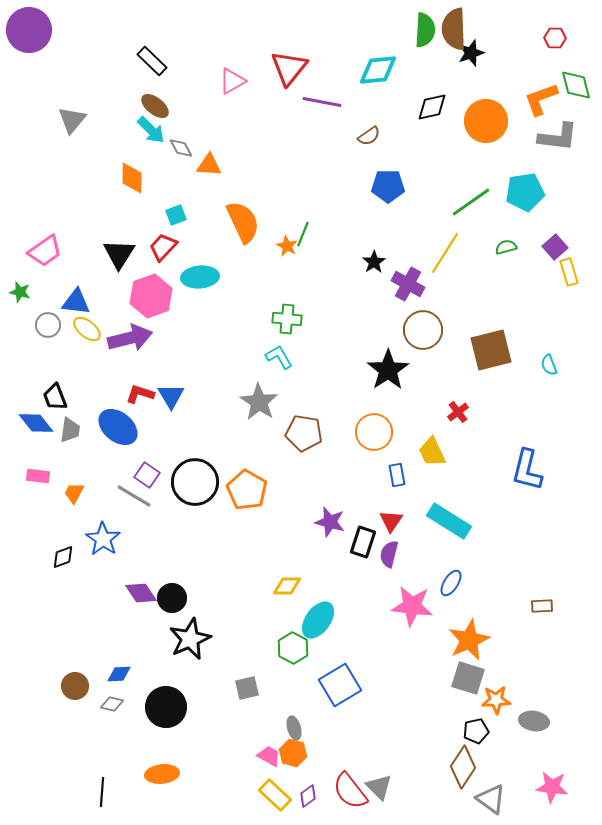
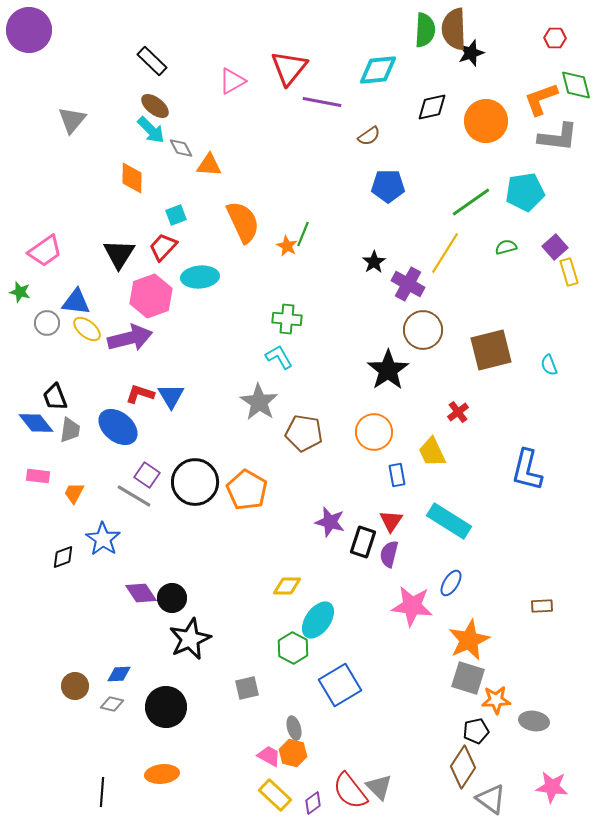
gray circle at (48, 325): moved 1 px left, 2 px up
purple diamond at (308, 796): moved 5 px right, 7 px down
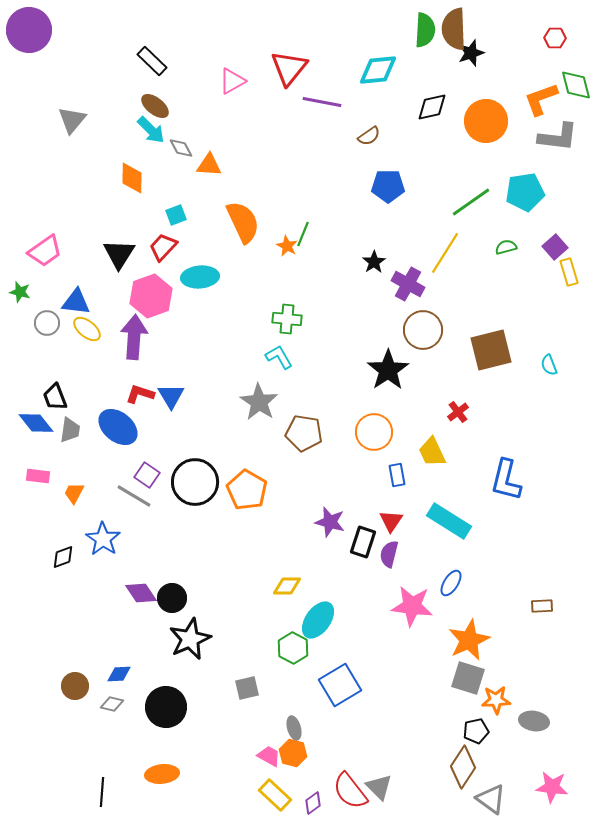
purple arrow at (130, 338): moved 4 px right, 1 px up; rotated 72 degrees counterclockwise
blue L-shape at (527, 470): moved 21 px left, 10 px down
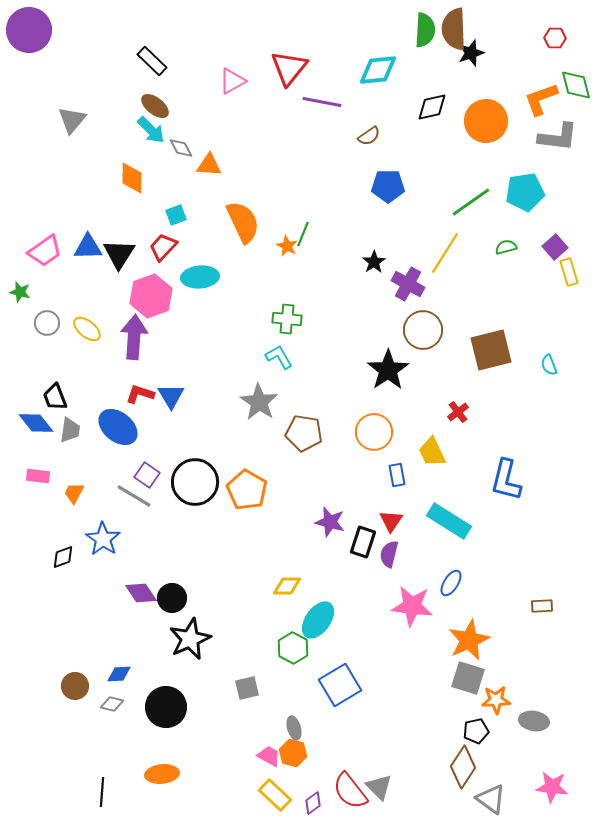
blue triangle at (76, 302): moved 12 px right, 55 px up; rotated 8 degrees counterclockwise
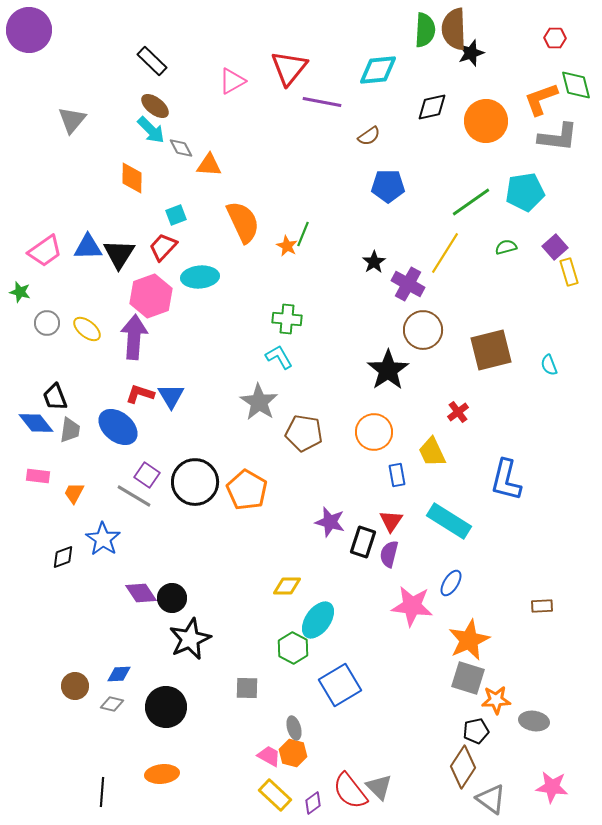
gray square at (247, 688): rotated 15 degrees clockwise
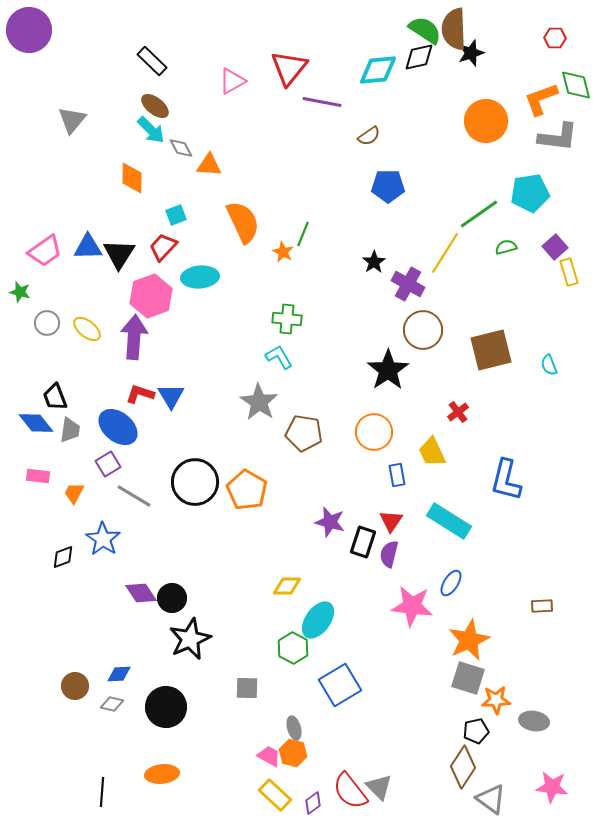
green semicircle at (425, 30): rotated 60 degrees counterclockwise
black diamond at (432, 107): moved 13 px left, 50 px up
cyan pentagon at (525, 192): moved 5 px right, 1 px down
green line at (471, 202): moved 8 px right, 12 px down
orange star at (287, 246): moved 4 px left, 6 px down
purple square at (147, 475): moved 39 px left, 11 px up; rotated 25 degrees clockwise
